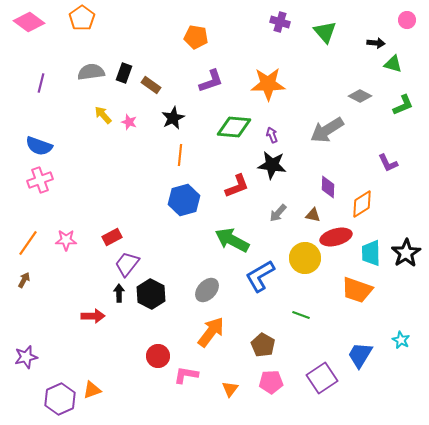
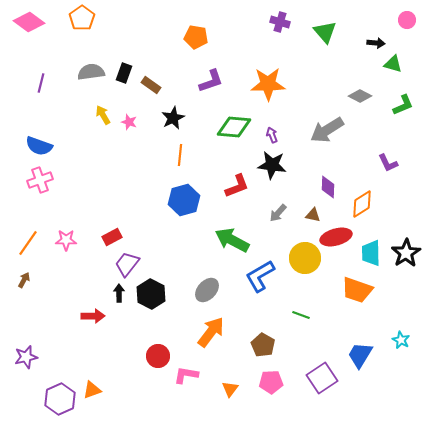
yellow arrow at (103, 115): rotated 12 degrees clockwise
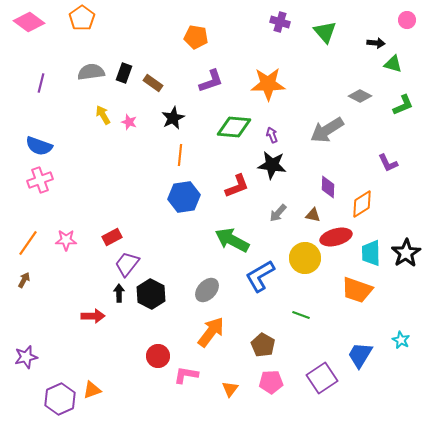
brown rectangle at (151, 85): moved 2 px right, 2 px up
blue hexagon at (184, 200): moved 3 px up; rotated 8 degrees clockwise
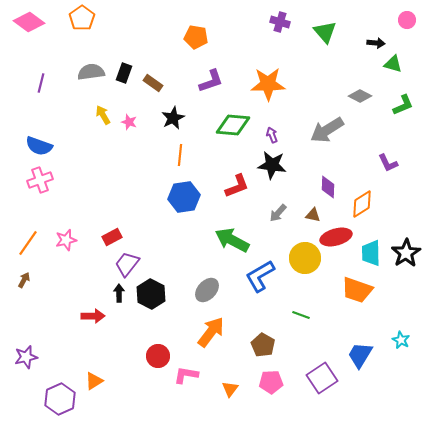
green diamond at (234, 127): moved 1 px left, 2 px up
pink star at (66, 240): rotated 15 degrees counterclockwise
orange triangle at (92, 390): moved 2 px right, 9 px up; rotated 12 degrees counterclockwise
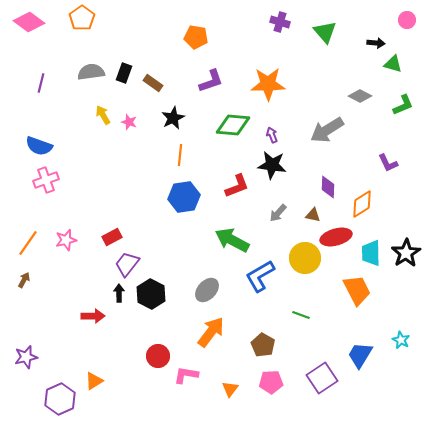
pink cross at (40, 180): moved 6 px right
orange trapezoid at (357, 290): rotated 136 degrees counterclockwise
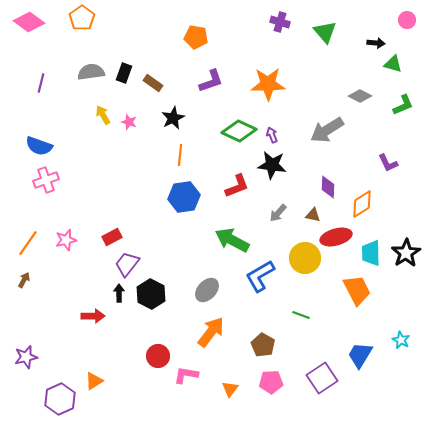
green diamond at (233, 125): moved 6 px right, 6 px down; rotated 20 degrees clockwise
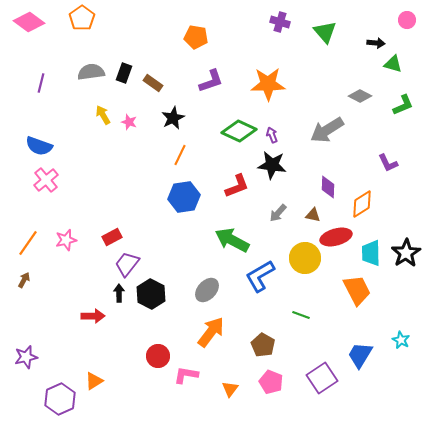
orange line at (180, 155): rotated 20 degrees clockwise
pink cross at (46, 180): rotated 20 degrees counterclockwise
pink pentagon at (271, 382): rotated 25 degrees clockwise
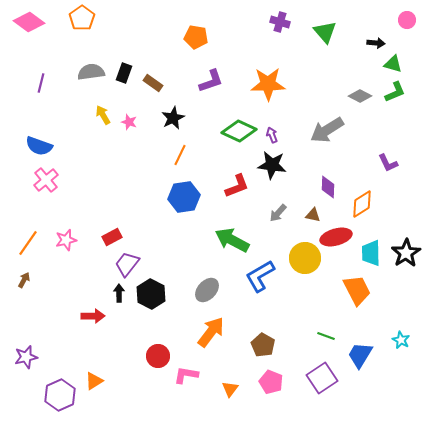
green L-shape at (403, 105): moved 8 px left, 13 px up
green line at (301, 315): moved 25 px right, 21 px down
purple hexagon at (60, 399): moved 4 px up
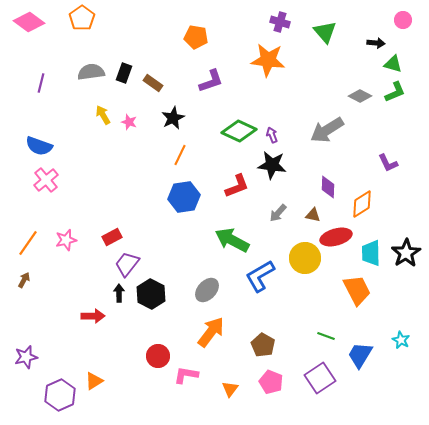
pink circle at (407, 20): moved 4 px left
orange star at (268, 84): moved 24 px up; rotated 8 degrees clockwise
purple square at (322, 378): moved 2 px left
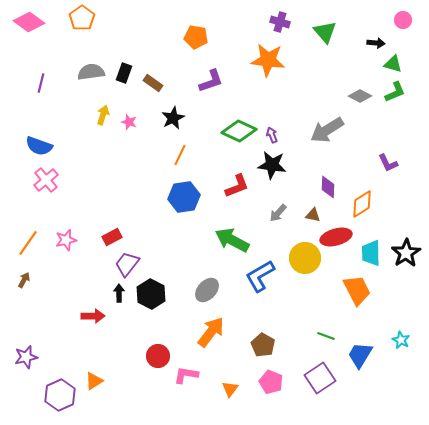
yellow arrow at (103, 115): rotated 48 degrees clockwise
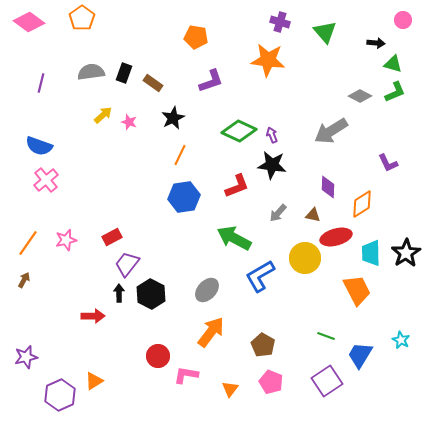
yellow arrow at (103, 115): rotated 30 degrees clockwise
gray arrow at (327, 130): moved 4 px right, 1 px down
green arrow at (232, 240): moved 2 px right, 2 px up
purple square at (320, 378): moved 7 px right, 3 px down
